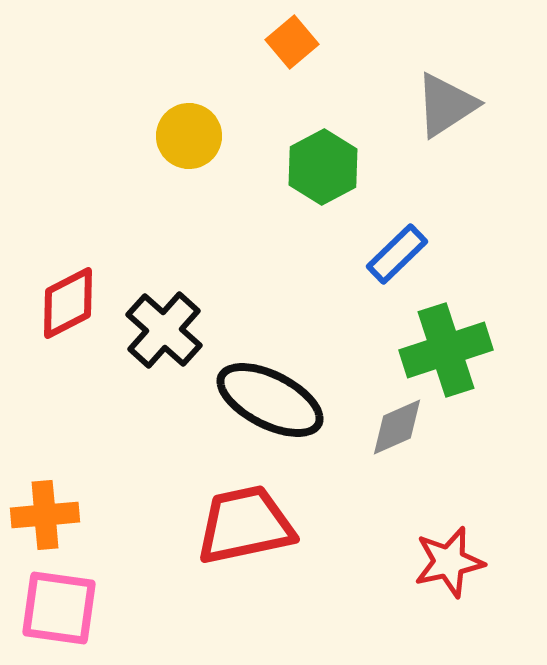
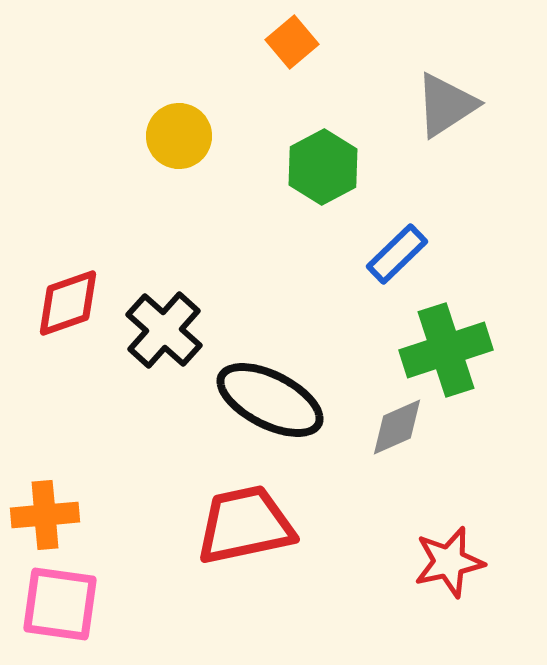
yellow circle: moved 10 px left
red diamond: rotated 8 degrees clockwise
pink square: moved 1 px right, 4 px up
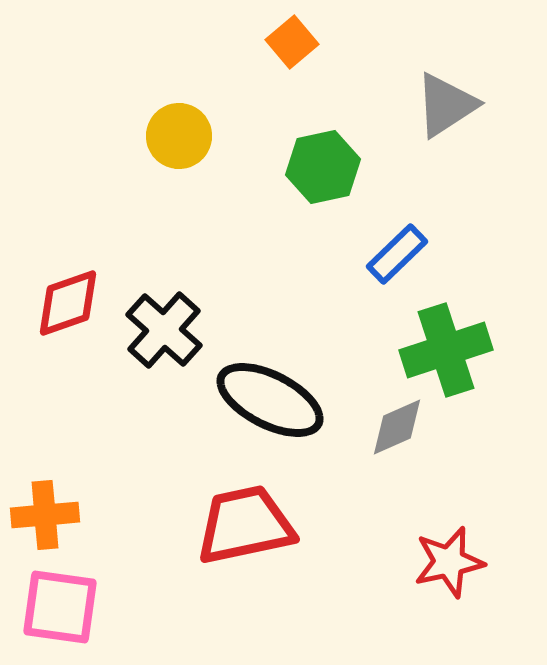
green hexagon: rotated 16 degrees clockwise
pink square: moved 3 px down
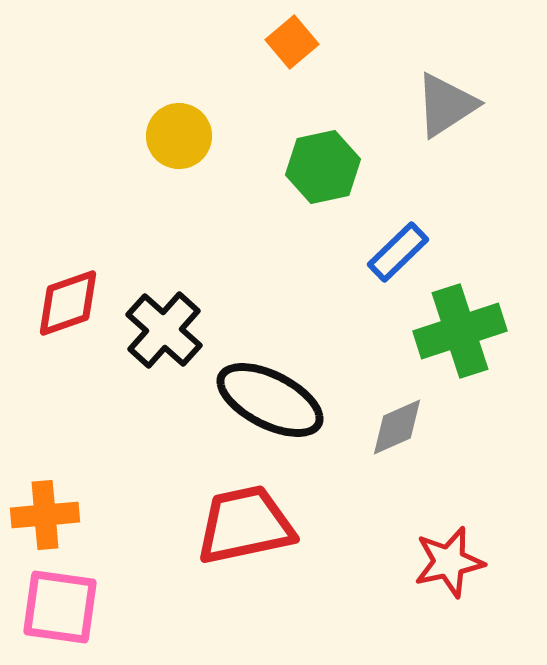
blue rectangle: moved 1 px right, 2 px up
green cross: moved 14 px right, 19 px up
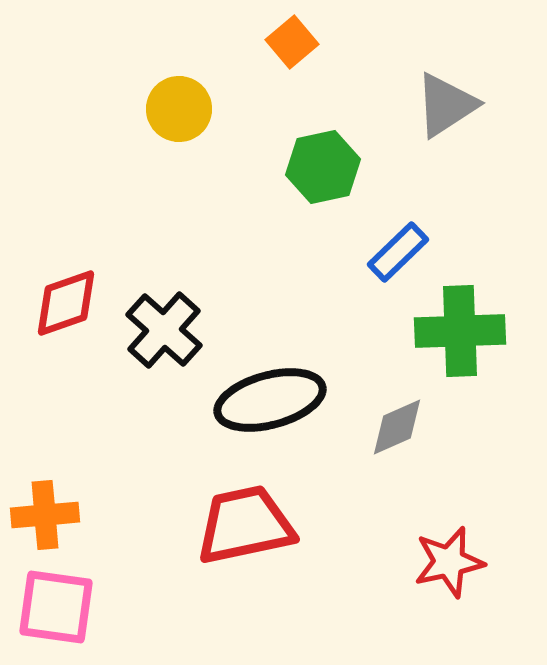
yellow circle: moved 27 px up
red diamond: moved 2 px left
green cross: rotated 16 degrees clockwise
black ellipse: rotated 42 degrees counterclockwise
pink square: moved 4 px left
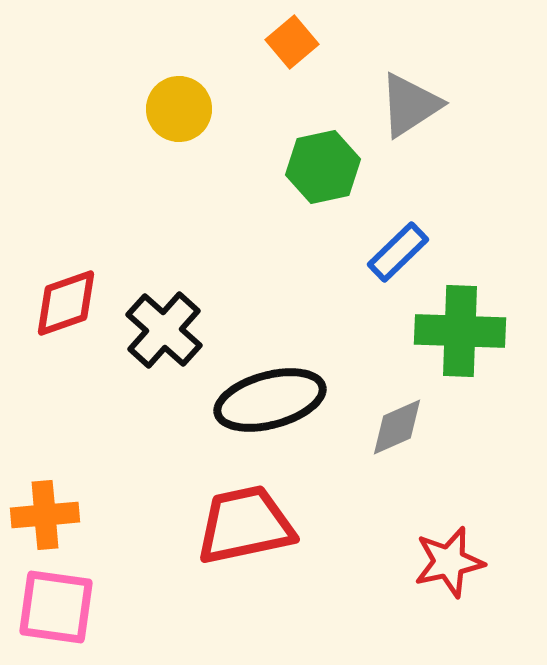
gray triangle: moved 36 px left
green cross: rotated 4 degrees clockwise
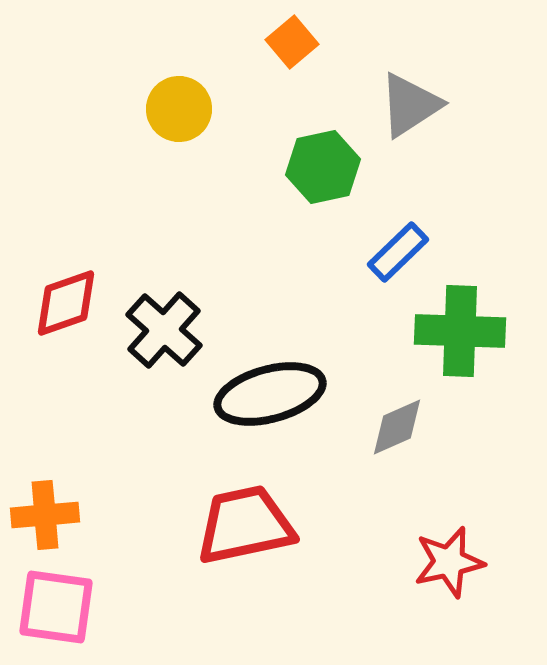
black ellipse: moved 6 px up
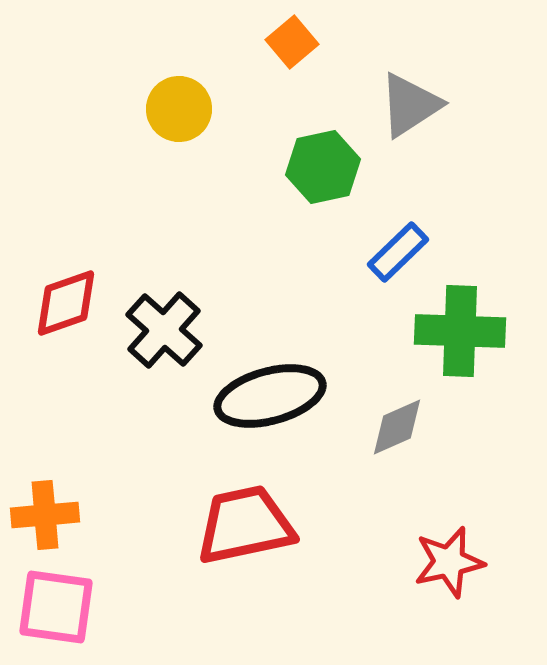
black ellipse: moved 2 px down
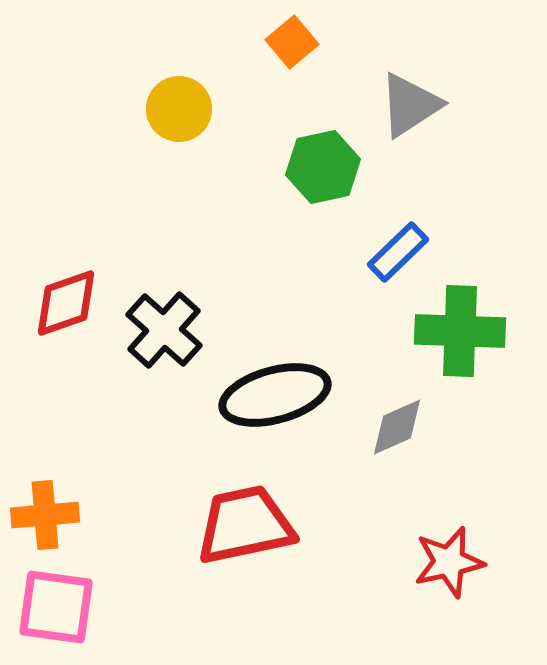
black ellipse: moved 5 px right, 1 px up
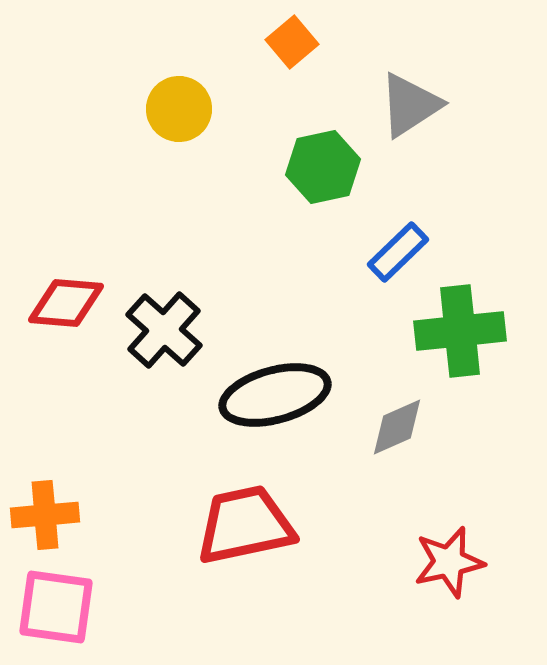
red diamond: rotated 24 degrees clockwise
green cross: rotated 8 degrees counterclockwise
